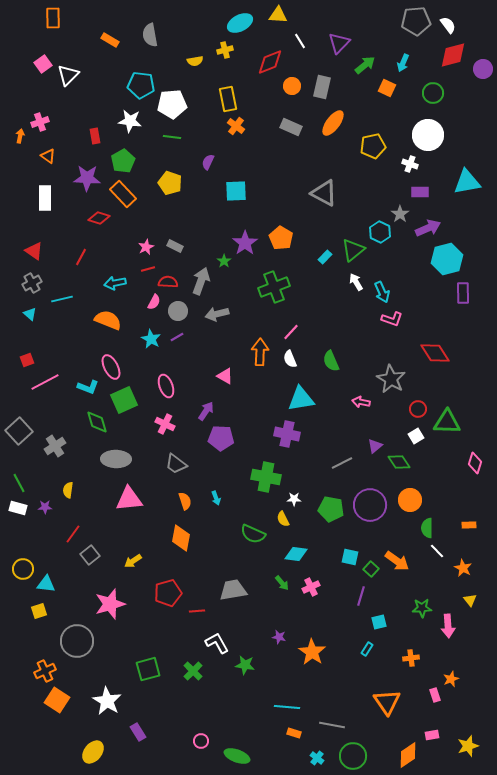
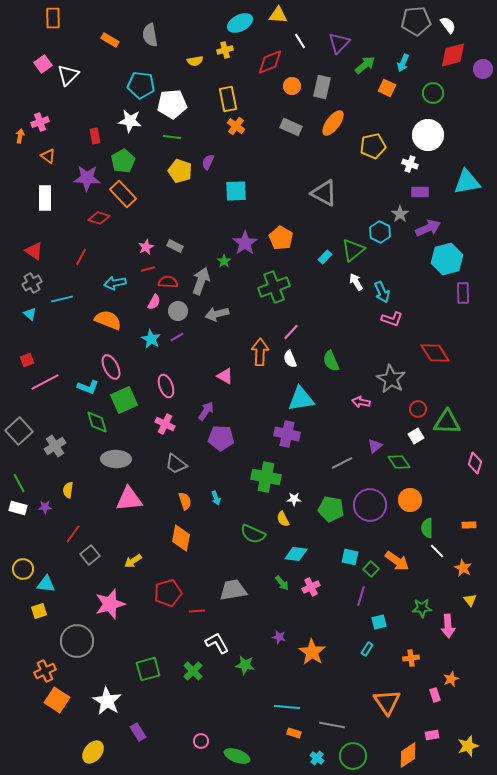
yellow pentagon at (170, 183): moved 10 px right, 12 px up
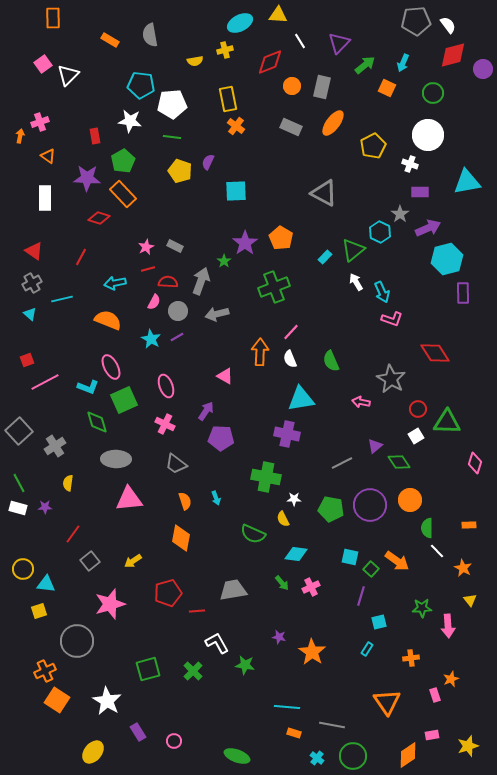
yellow pentagon at (373, 146): rotated 15 degrees counterclockwise
yellow semicircle at (68, 490): moved 7 px up
gray square at (90, 555): moved 6 px down
pink circle at (201, 741): moved 27 px left
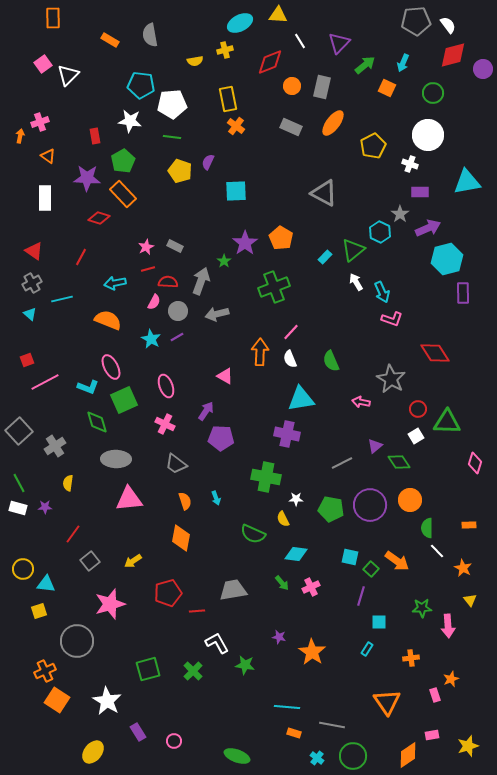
white star at (294, 499): moved 2 px right
cyan square at (379, 622): rotated 14 degrees clockwise
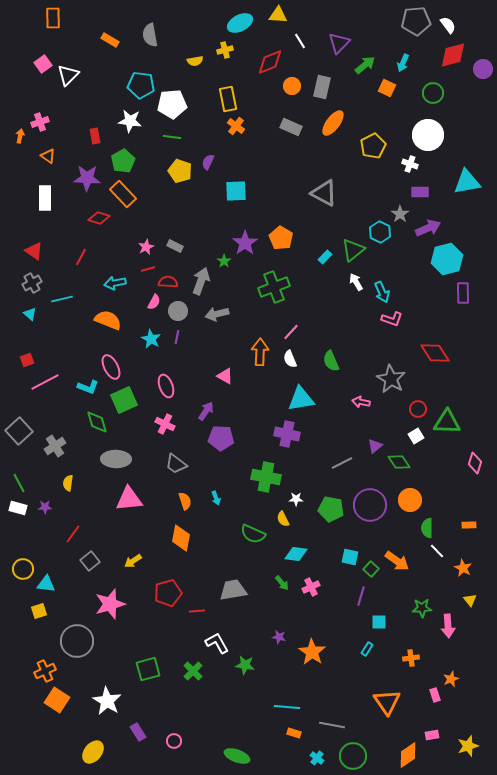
purple line at (177, 337): rotated 48 degrees counterclockwise
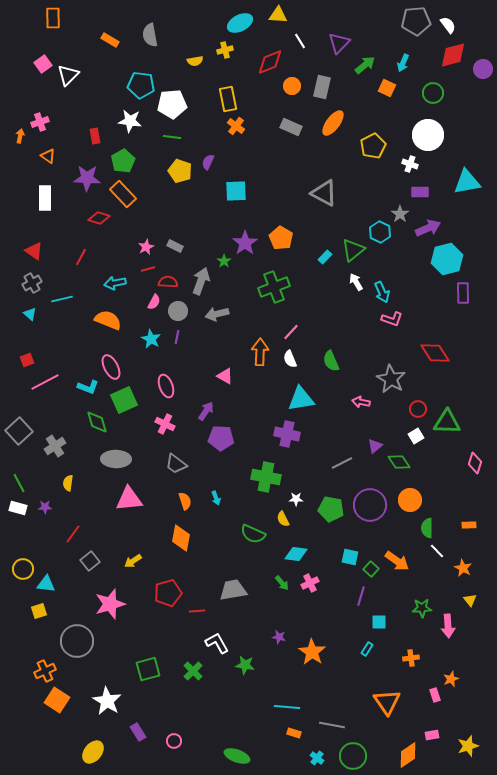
pink cross at (311, 587): moved 1 px left, 4 px up
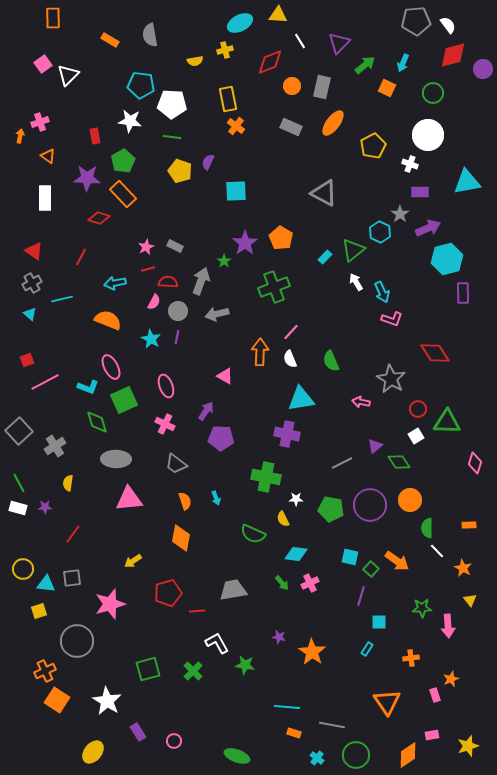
white pentagon at (172, 104): rotated 8 degrees clockwise
gray square at (90, 561): moved 18 px left, 17 px down; rotated 30 degrees clockwise
green circle at (353, 756): moved 3 px right, 1 px up
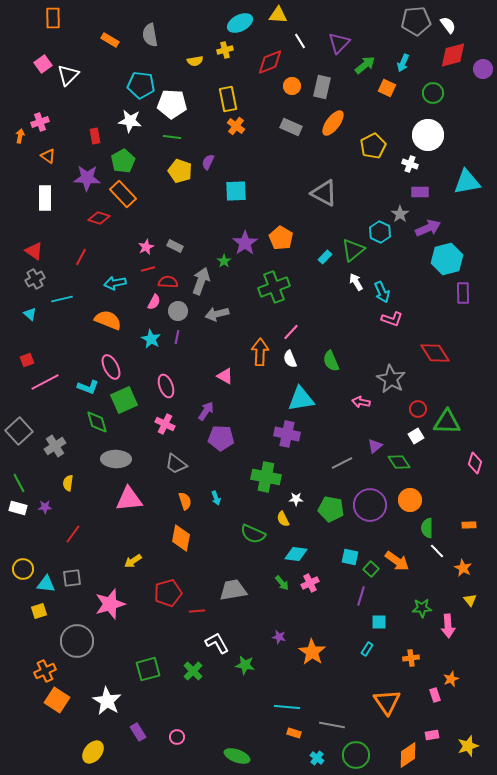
gray cross at (32, 283): moved 3 px right, 4 px up
pink circle at (174, 741): moved 3 px right, 4 px up
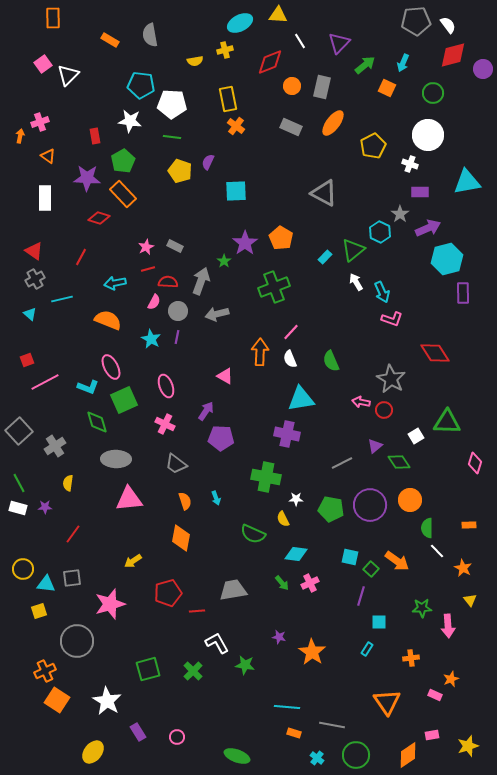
red circle at (418, 409): moved 34 px left, 1 px down
pink rectangle at (435, 695): rotated 48 degrees counterclockwise
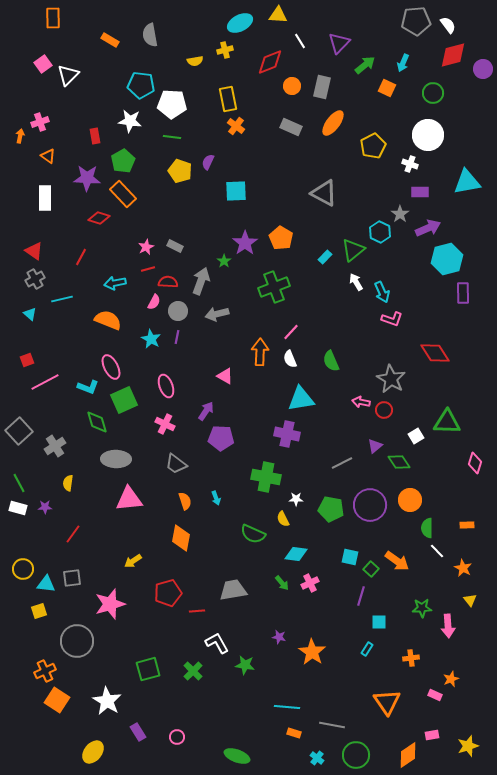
orange rectangle at (469, 525): moved 2 px left
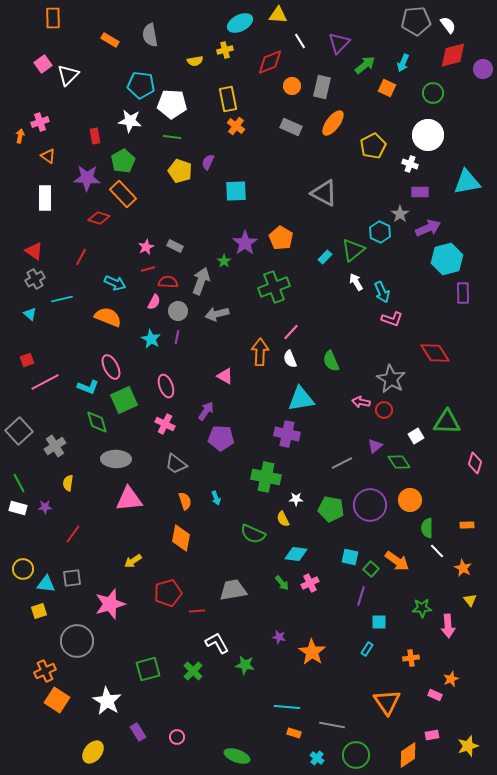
cyan arrow at (115, 283): rotated 145 degrees counterclockwise
orange semicircle at (108, 320): moved 3 px up
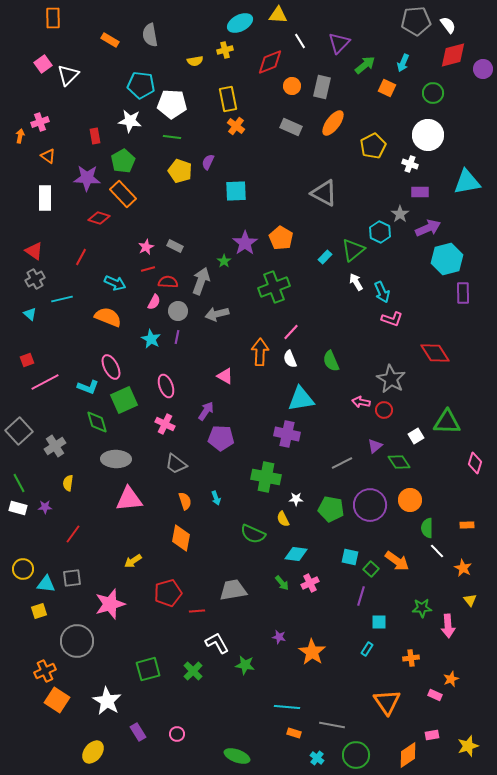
pink circle at (177, 737): moved 3 px up
